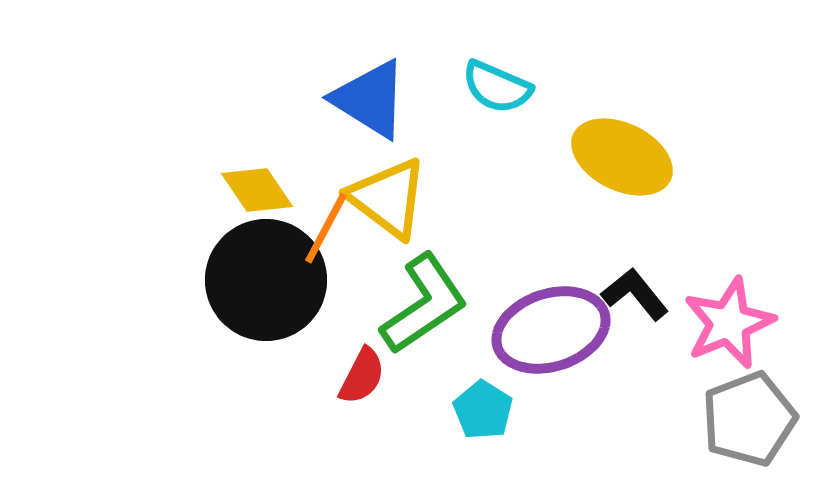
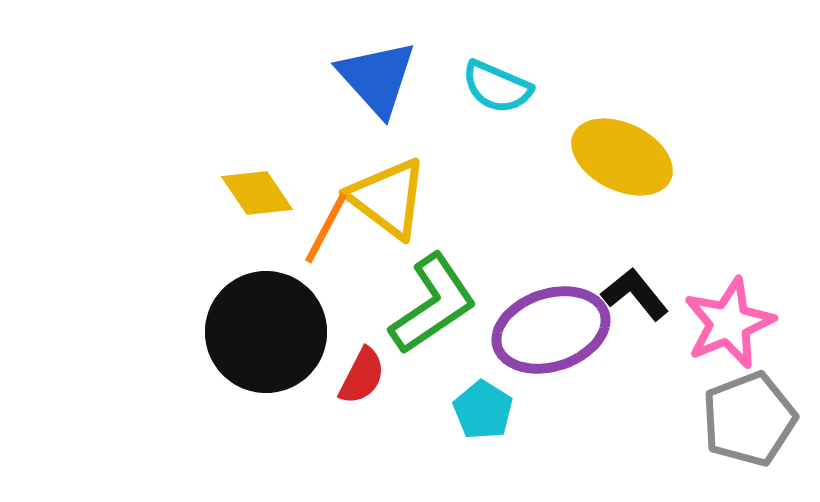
blue triangle: moved 7 px right, 21 px up; rotated 16 degrees clockwise
yellow diamond: moved 3 px down
black circle: moved 52 px down
green L-shape: moved 9 px right
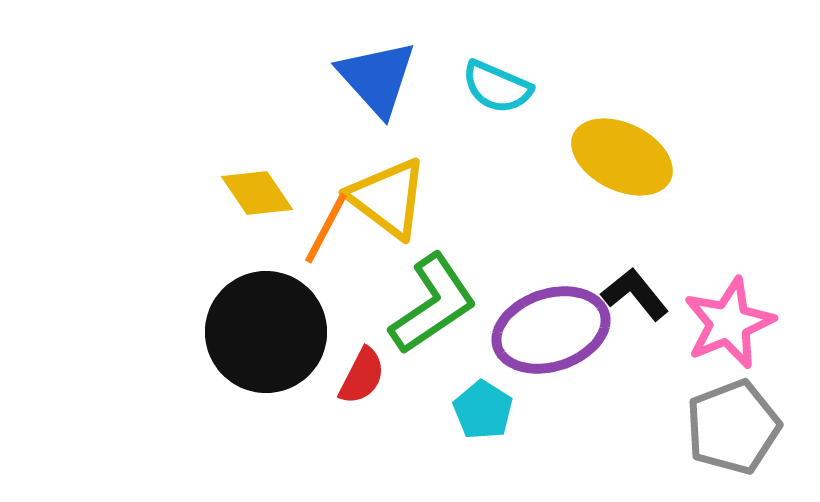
gray pentagon: moved 16 px left, 8 px down
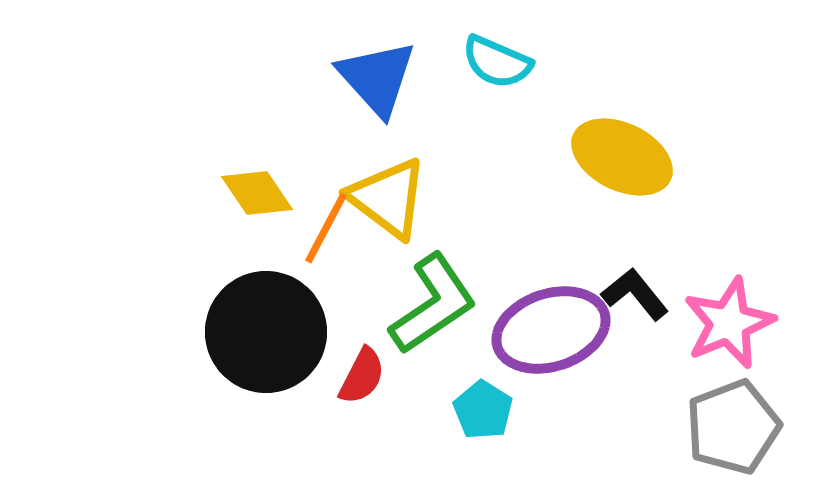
cyan semicircle: moved 25 px up
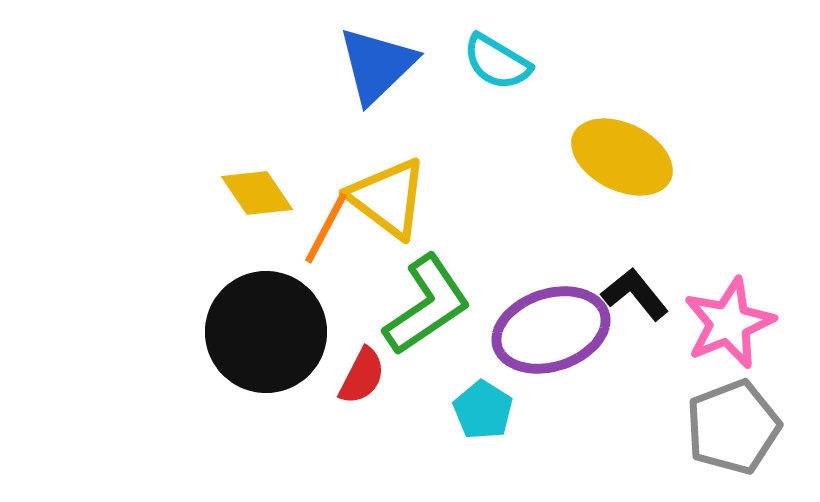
cyan semicircle: rotated 8 degrees clockwise
blue triangle: moved 13 px up; rotated 28 degrees clockwise
green L-shape: moved 6 px left, 1 px down
